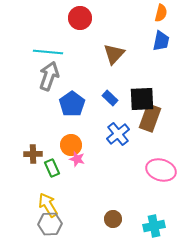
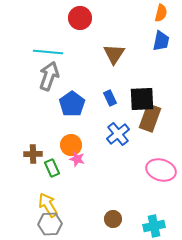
brown triangle: rotated 10 degrees counterclockwise
blue rectangle: rotated 21 degrees clockwise
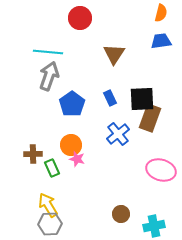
blue trapezoid: rotated 110 degrees counterclockwise
brown circle: moved 8 px right, 5 px up
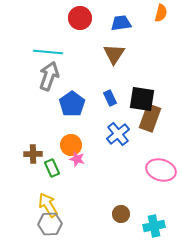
blue trapezoid: moved 40 px left, 18 px up
black square: rotated 12 degrees clockwise
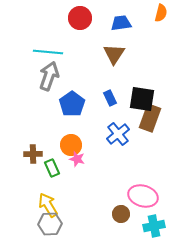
pink ellipse: moved 18 px left, 26 px down
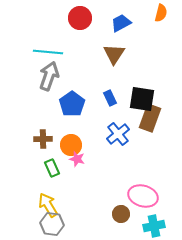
blue trapezoid: rotated 20 degrees counterclockwise
brown cross: moved 10 px right, 15 px up
gray hexagon: moved 2 px right; rotated 10 degrees clockwise
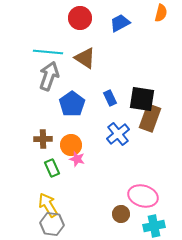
blue trapezoid: moved 1 px left
brown triangle: moved 29 px left, 4 px down; rotated 30 degrees counterclockwise
